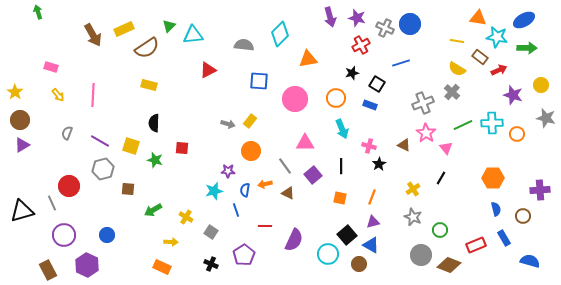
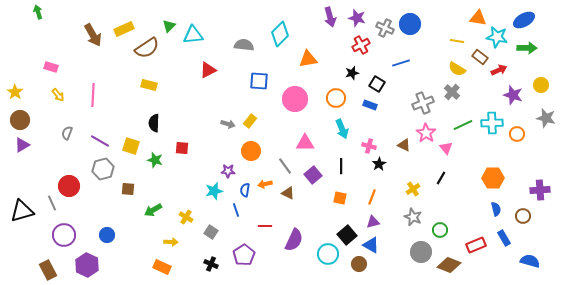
gray circle at (421, 255): moved 3 px up
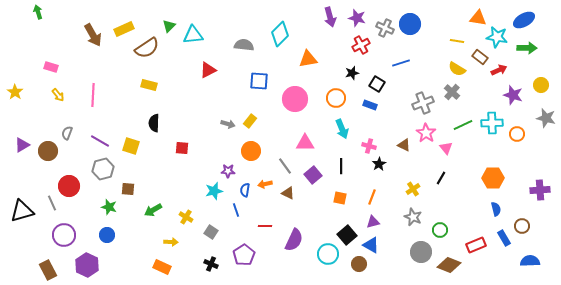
brown circle at (20, 120): moved 28 px right, 31 px down
green star at (155, 160): moved 46 px left, 47 px down
brown circle at (523, 216): moved 1 px left, 10 px down
blue semicircle at (530, 261): rotated 18 degrees counterclockwise
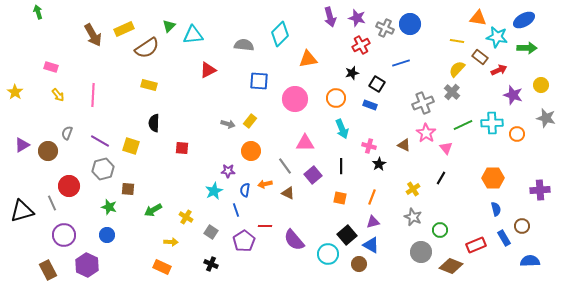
yellow semicircle at (457, 69): rotated 102 degrees clockwise
cyan star at (214, 191): rotated 12 degrees counterclockwise
purple semicircle at (294, 240): rotated 115 degrees clockwise
purple pentagon at (244, 255): moved 14 px up
brown diamond at (449, 265): moved 2 px right, 1 px down
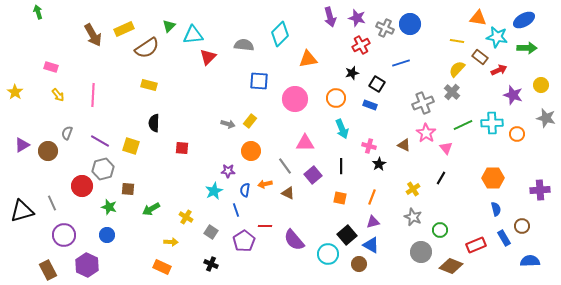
red triangle at (208, 70): moved 13 px up; rotated 18 degrees counterclockwise
red circle at (69, 186): moved 13 px right
green arrow at (153, 210): moved 2 px left, 1 px up
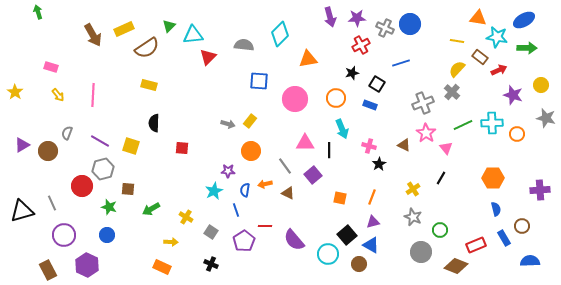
purple star at (357, 18): rotated 18 degrees counterclockwise
black line at (341, 166): moved 12 px left, 16 px up
brown diamond at (451, 266): moved 5 px right
